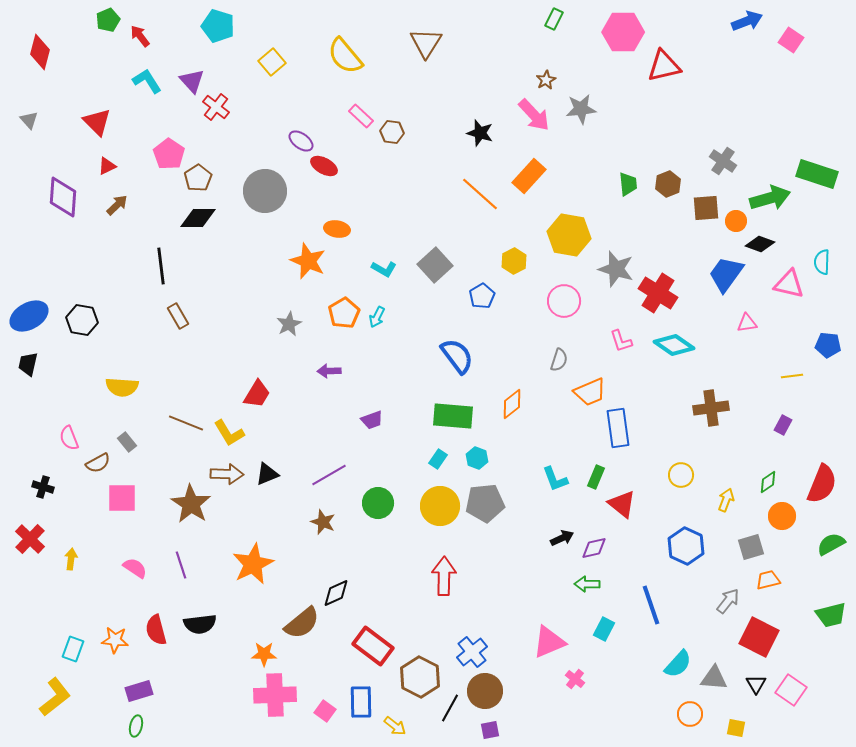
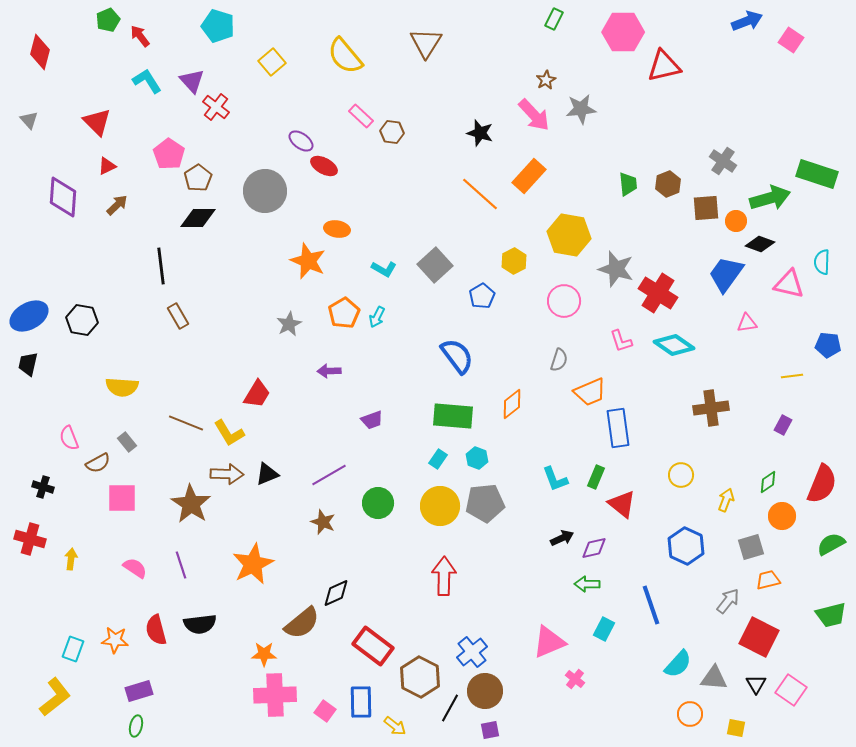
red cross at (30, 539): rotated 28 degrees counterclockwise
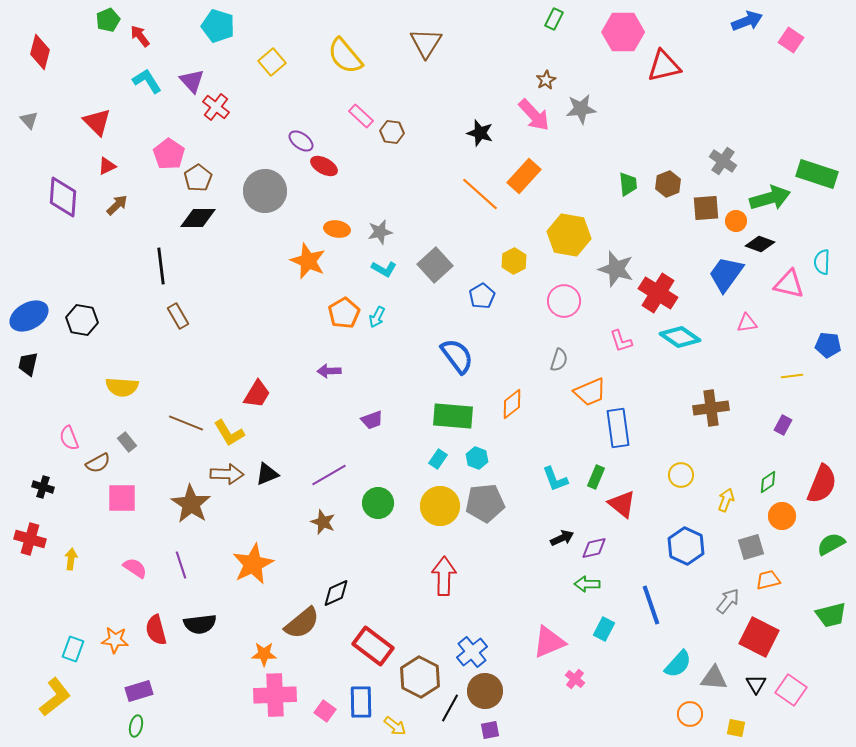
orange rectangle at (529, 176): moved 5 px left
gray star at (289, 324): moved 91 px right, 92 px up; rotated 15 degrees clockwise
cyan diamond at (674, 345): moved 6 px right, 8 px up
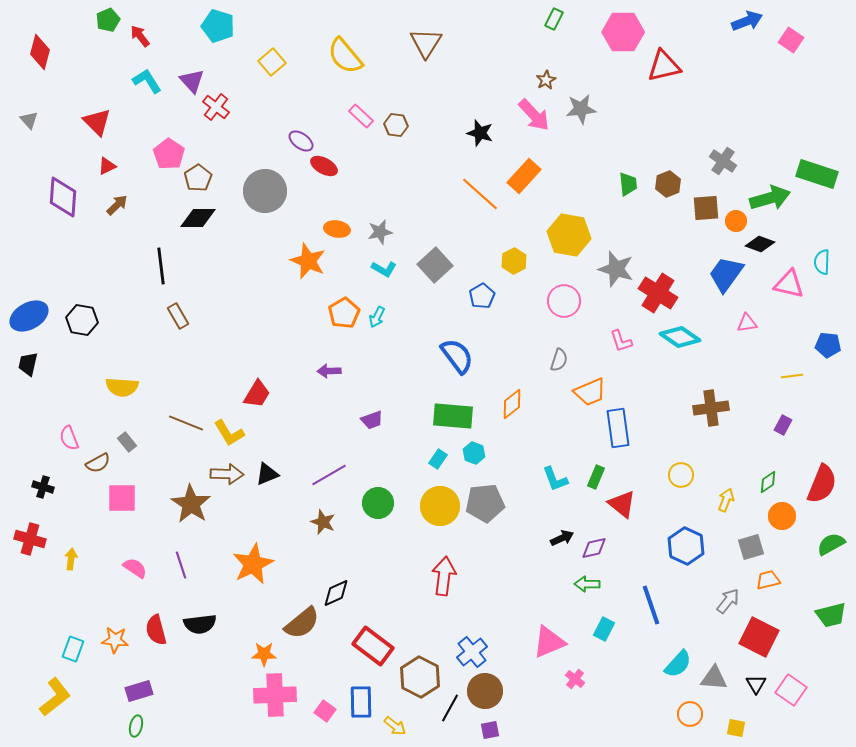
brown hexagon at (392, 132): moved 4 px right, 7 px up
cyan hexagon at (477, 458): moved 3 px left, 5 px up
red arrow at (444, 576): rotated 6 degrees clockwise
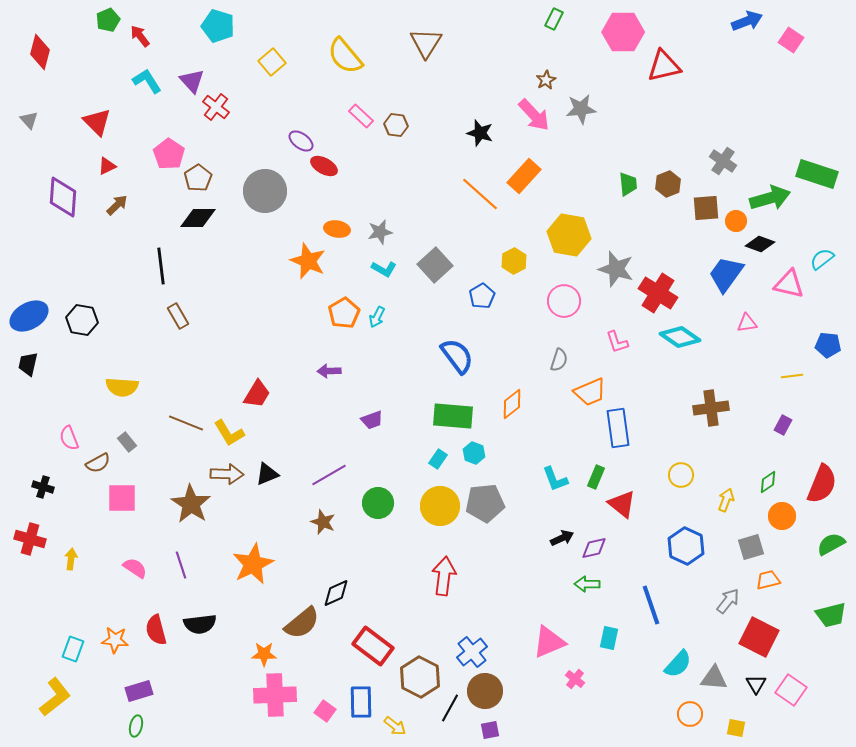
cyan semicircle at (822, 262): moved 3 px up; rotated 50 degrees clockwise
pink L-shape at (621, 341): moved 4 px left, 1 px down
cyan rectangle at (604, 629): moved 5 px right, 9 px down; rotated 15 degrees counterclockwise
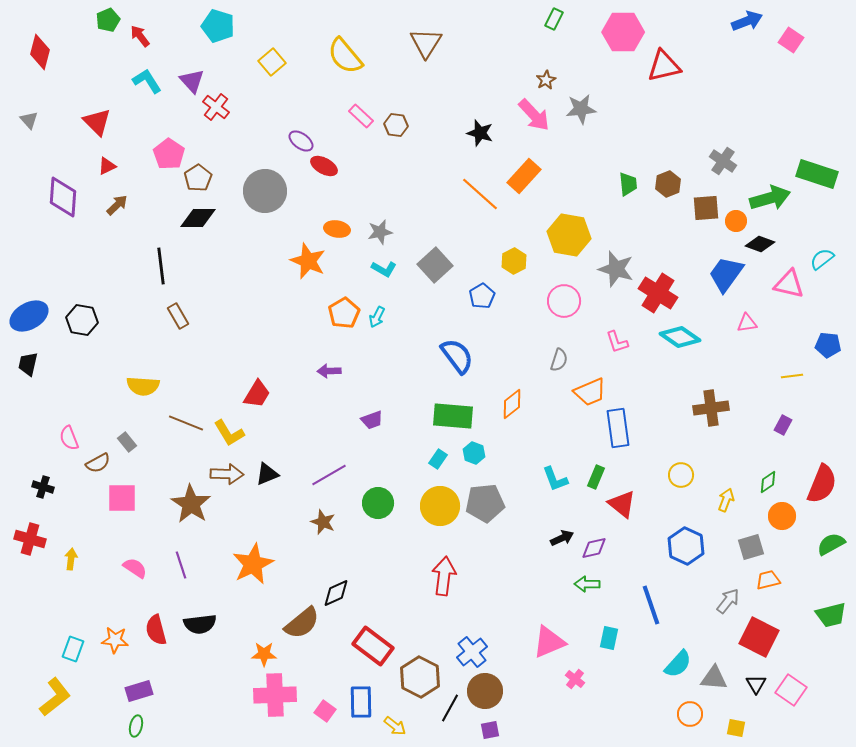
yellow semicircle at (122, 387): moved 21 px right, 1 px up
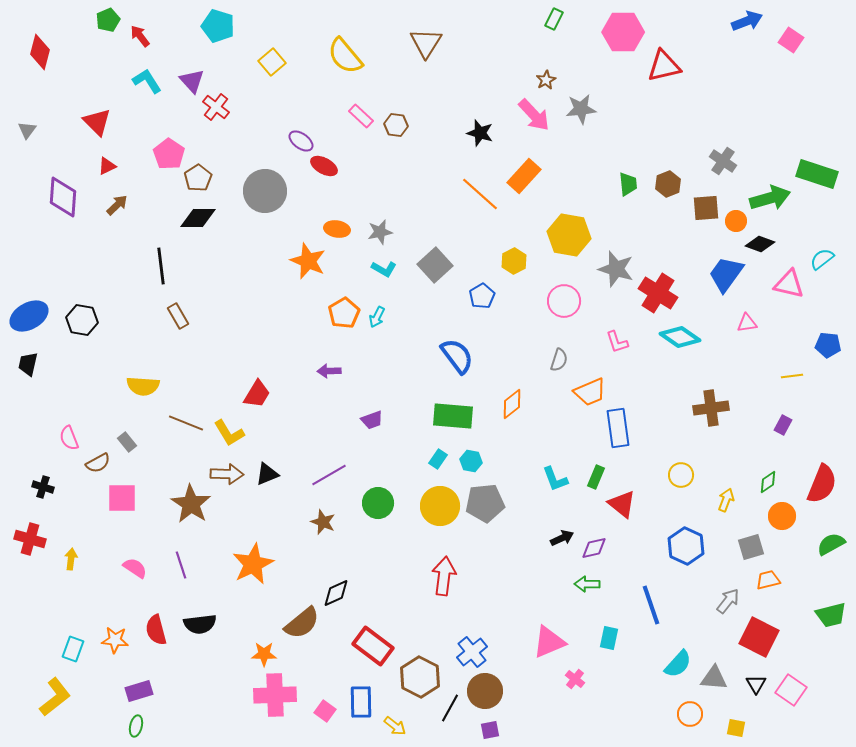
gray triangle at (29, 120): moved 2 px left, 10 px down; rotated 18 degrees clockwise
cyan hexagon at (474, 453): moved 3 px left, 8 px down; rotated 10 degrees counterclockwise
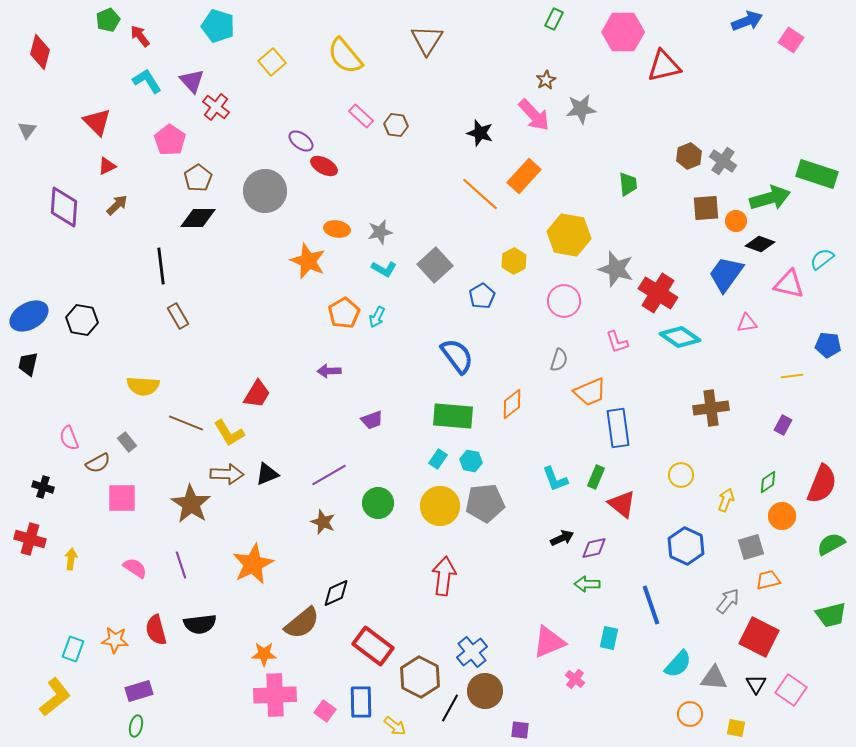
brown triangle at (426, 43): moved 1 px right, 3 px up
pink pentagon at (169, 154): moved 1 px right, 14 px up
brown hexagon at (668, 184): moved 21 px right, 28 px up
purple diamond at (63, 197): moved 1 px right, 10 px down
purple square at (490, 730): moved 30 px right; rotated 18 degrees clockwise
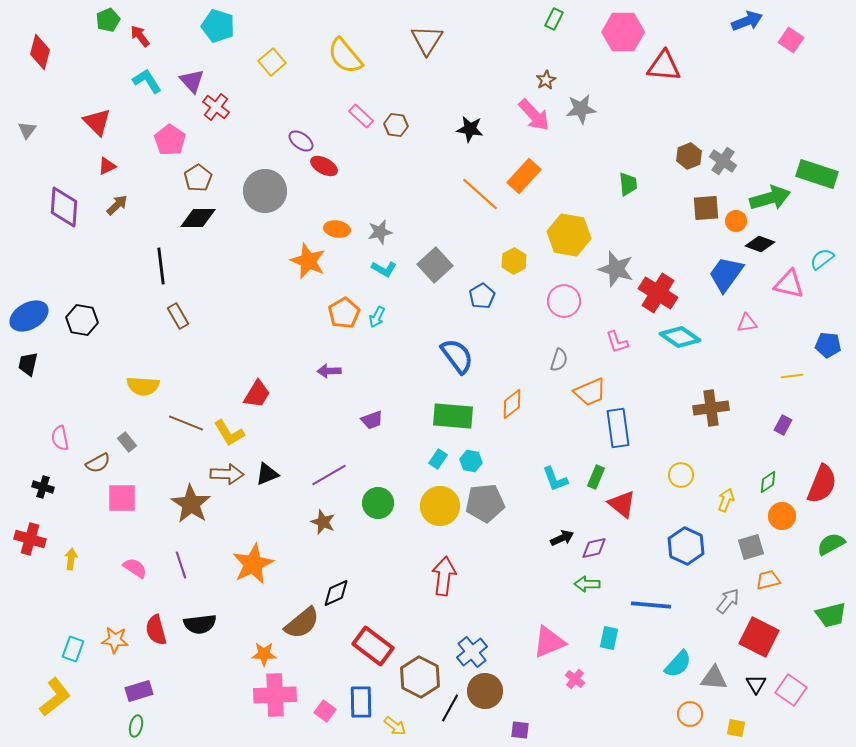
red triangle at (664, 66): rotated 18 degrees clockwise
black star at (480, 133): moved 10 px left, 4 px up; rotated 8 degrees counterclockwise
pink semicircle at (69, 438): moved 9 px left; rotated 10 degrees clockwise
blue line at (651, 605): rotated 66 degrees counterclockwise
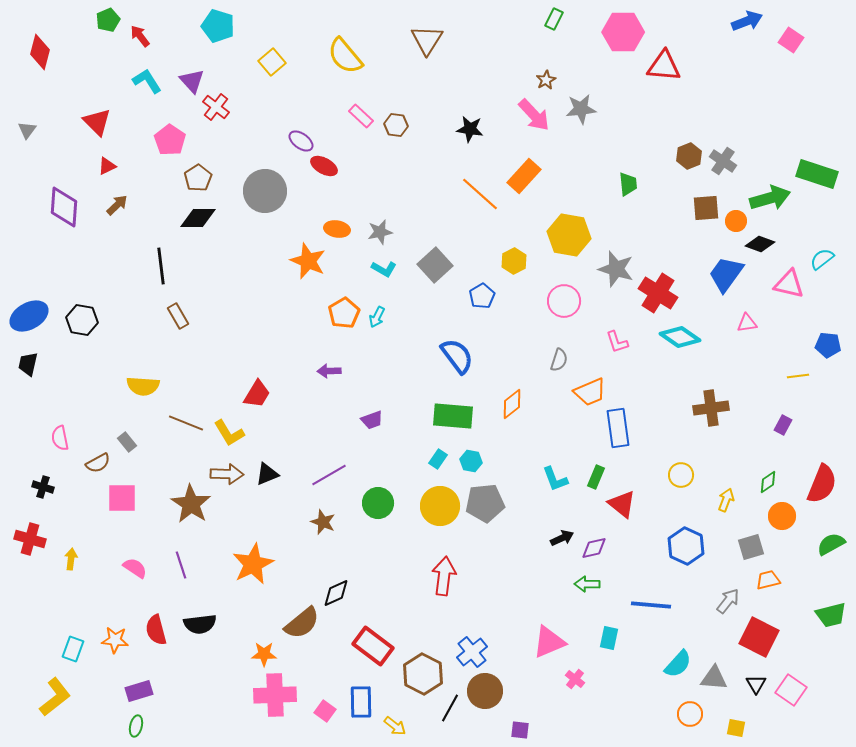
yellow line at (792, 376): moved 6 px right
brown hexagon at (420, 677): moved 3 px right, 3 px up
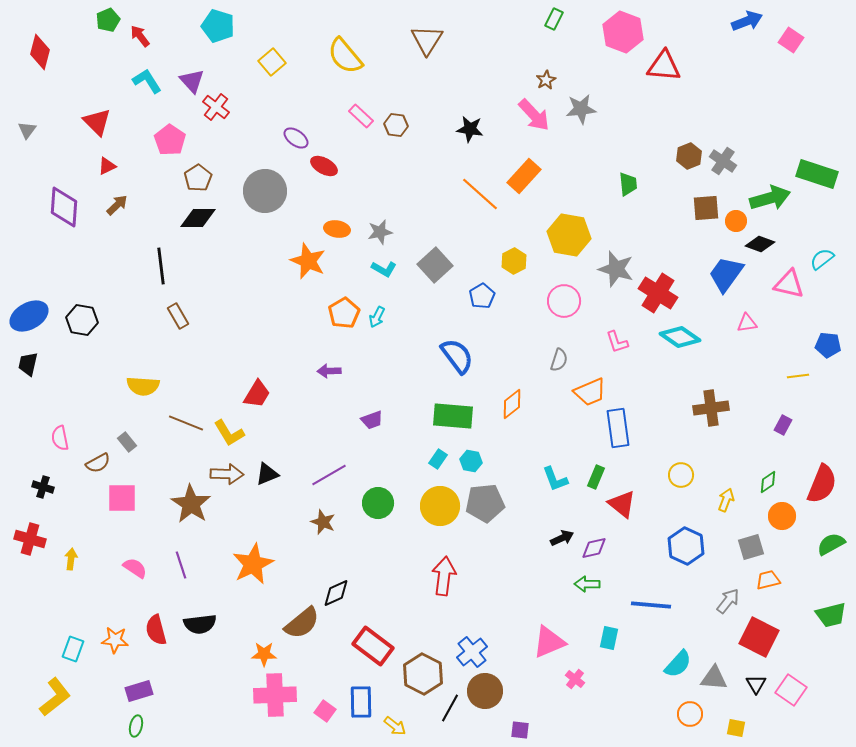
pink hexagon at (623, 32): rotated 21 degrees clockwise
purple ellipse at (301, 141): moved 5 px left, 3 px up
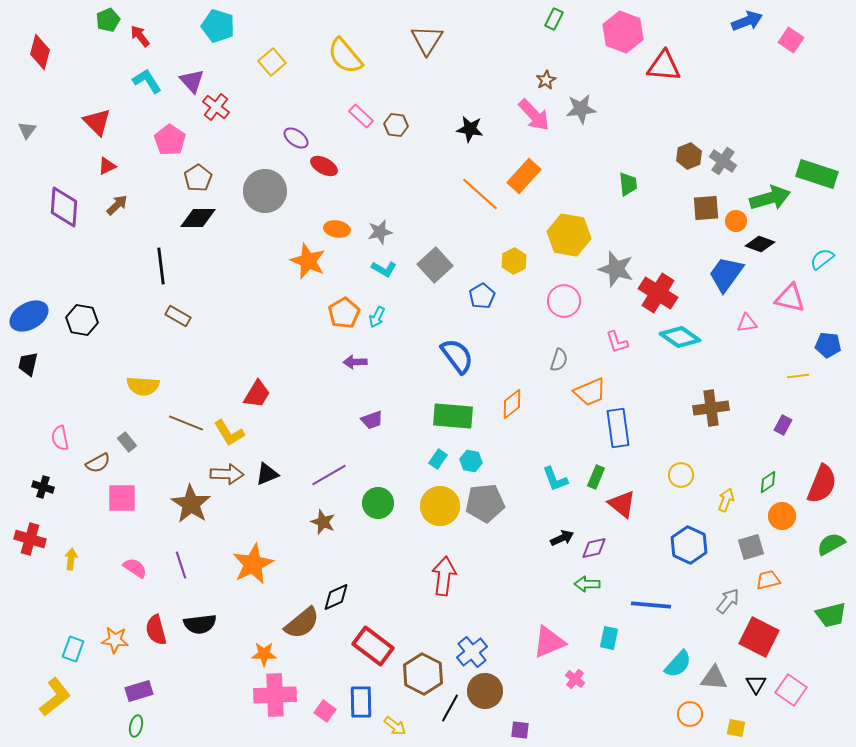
pink triangle at (789, 284): moved 1 px right, 14 px down
brown rectangle at (178, 316): rotated 30 degrees counterclockwise
purple arrow at (329, 371): moved 26 px right, 9 px up
blue hexagon at (686, 546): moved 3 px right, 1 px up
black diamond at (336, 593): moved 4 px down
